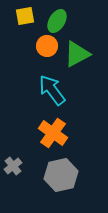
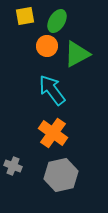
gray cross: rotated 30 degrees counterclockwise
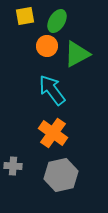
gray cross: rotated 18 degrees counterclockwise
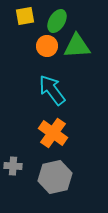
green triangle: moved 8 px up; rotated 24 degrees clockwise
gray hexagon: moved 6 px left, 2 px down
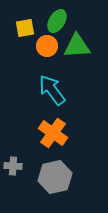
yellow square: moved 12 px down
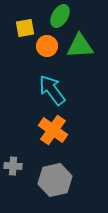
green ellipse: moved 3 px right, 5 px up
green triangle: moved 3 px right
orange cross: moved 3 px up
gray hexagon: moved 3 px down
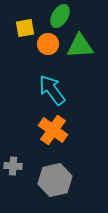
orange circle: moved 1 px right, 2 px up
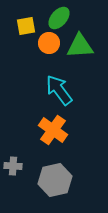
green ellipse: moved 1 px left, 2 px down; rotated 10 degrees clockwise
yellow square: moved 1 px right, 2 px up
orange circle: moved 1 px right, 1 px up
cyan arrow: moved 7 px right
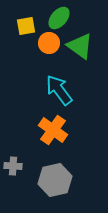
green triangle: rotated 40 degrees clockwise
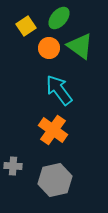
yellow square: rotated 24 degrees counterclockwise
orange circle: moved 5 px down
